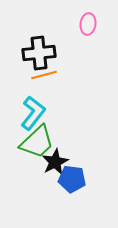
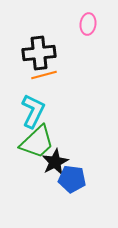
cyan L-shape: moved 2 px up; rotated 12 degrees counterclockwise
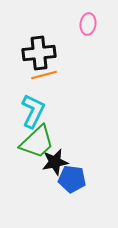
black star: rotated 16 degrees clockwise
